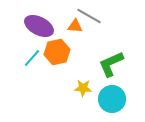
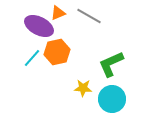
orange triangle: moved 17 px left, 13 px up; rotated 28 degrees counterclockwise
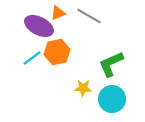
cyan line: rotated 12 degrees clockwise
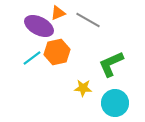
gray line: moved 1 px left, 4 px down
cyan circle: moved 3 px right, 4 px down
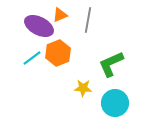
orange triangle: moved 2 px right, 2 px down
gray line: rotated 70 degrees clockwise
orange hexagon: moved 1 px right, 1 px down; rotated 10 degrees counterclockwise
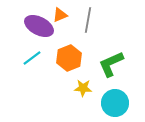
orange hexagon: moved 11 px right, 5 px down
